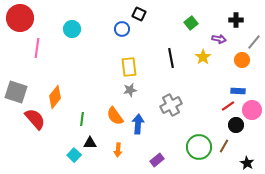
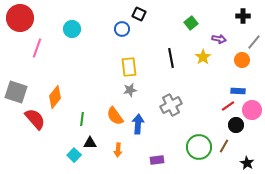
black cross: moved 7 px right, 4 px up
pink line: rotated 12 degrees clockwise
purple rectangle: rotated 32 degrees clockwise
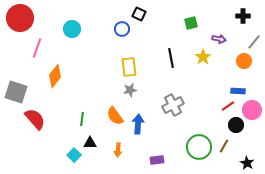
green square: rotated 24 degrees clockwise
orange circle: moved 2 px right, 1 px down
orange diamond: moved 21 px up
gray cross: moved 2 px right
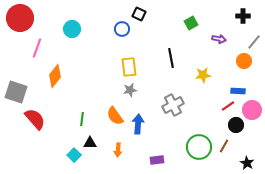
green square: rotated 16 degrees counterclockwise
yellow star: moved 18 px down; rotated 28 degrees clockwise
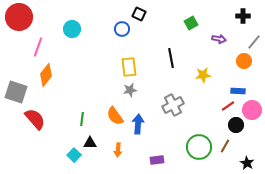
red circle: moved 1 px left, 1 px up
pink line: moved 1 px right, 1 px up
orange diamond: moved 9 px left, 1 px up
brown line: moved 1 px right
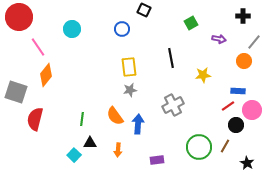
black square: moved 5 px right, 4 px up
pink line: rotated 54 degrees counterclockwise
red semicircle: rotated 125 degrees counterclockwise
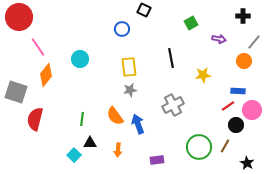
cyan circle: moved 8 px right, 30 px down
blue arrow: rotated 24 degrees counterclockwise
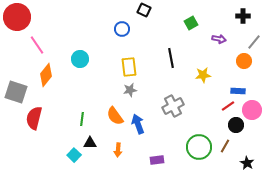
red circle: moved 2 px left
pink line: moved 1 px left, 2 px up
gray cross: moved 1 px down
red semicircle: moved 1 px left, 1 px up
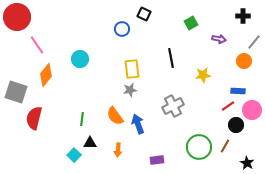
black square: moved 4 px down
yellow rectangle: moved 3 px right, 2 px down
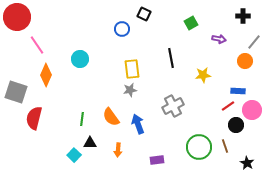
orange circle: moved 1 px right
orange diamond: rotated 15 degrees counterclockwise
orange semicircle: moved 4 px left, 1 px down
brown line: rotated 48 degrees counterclockwise
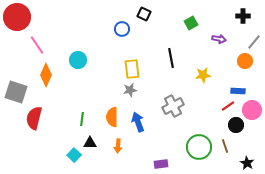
cyan circle: moved 2 px left, 1 px down
orange semicircle: moved 1 px right; rotated 36 degrees clockwise
blue arrow: moved 2 px up
orange arrow: moved 4 px up
purple rectangle: moved 4 px right, 4 px down
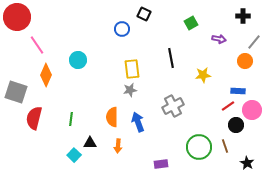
green line: moved 11 px left
